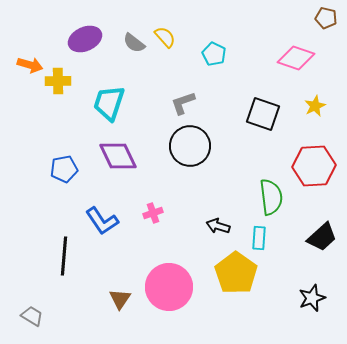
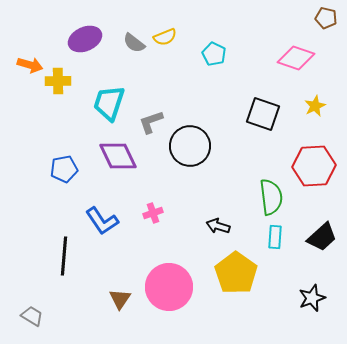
yellow semicircle: rotated 110 degrees clockwise
gray L-shape: moved 32 px left, 19 px down
cyan rectangle: moved 16 px right, 1 px up
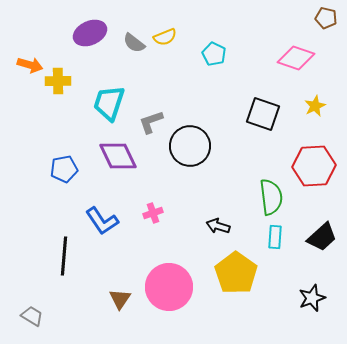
purple ellipse: moved 5 px right, 6 px up
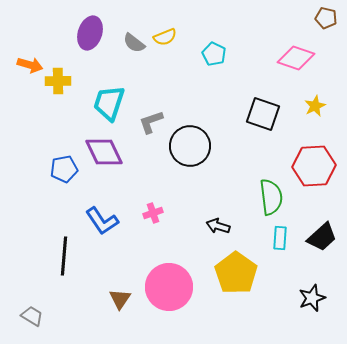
purple ellipse: rotated 48 degrees counterclockwise
purple diamond: moved 14 px left, 4 px up
cyan rectangle: moved 5 px right, 1 px down
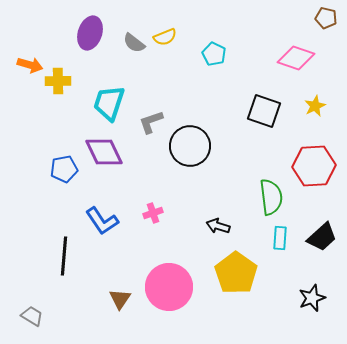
black square: moved 1 px right, 3 px up
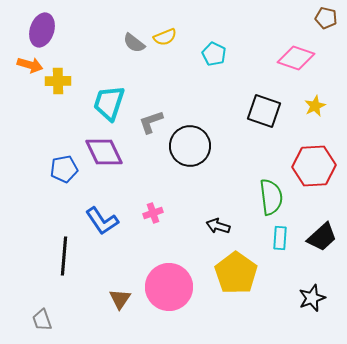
purple ellipse: moved 48 px left, 3 px up
gray trapezoid: moved 10 px right, 4 px down; rotated 140 degrees counterclockwise
